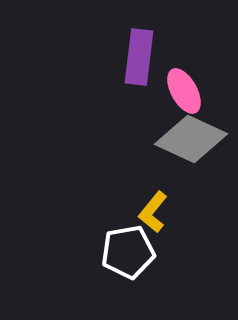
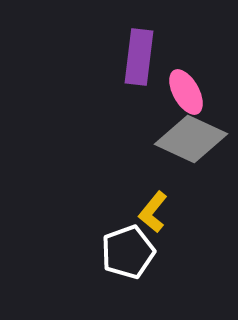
pink ellipse: moved 2 px right, 1 px down
white pentagon: rotated 10 degrees counterclockwise
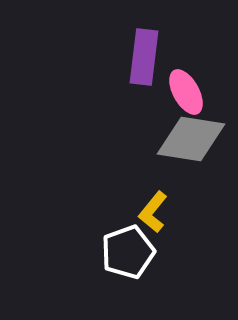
purple rectangle: moved 5 px right
gray diamond: rotated 16 degrees counterclockwise
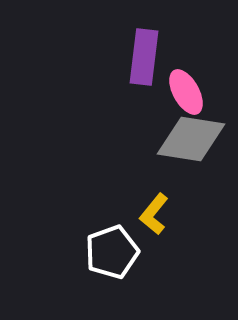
yellow L-shape: moved 1 px right, 2 px down
white pentagon: moved 16 px left
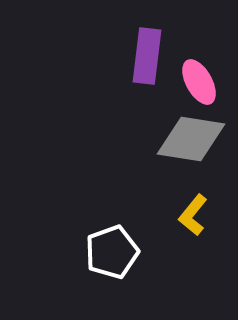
purple rectangle: moved 3 px right, 1 px up
pink ellipse: moved 13 px right, 10 px up
yellow L-shape: moved 39 px right, 1 px down
